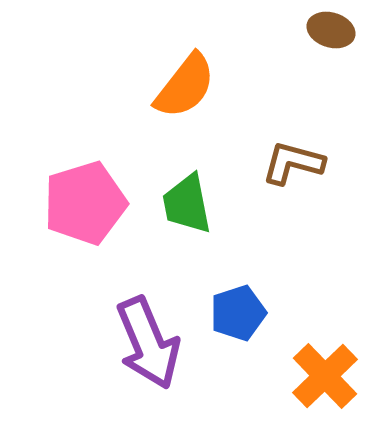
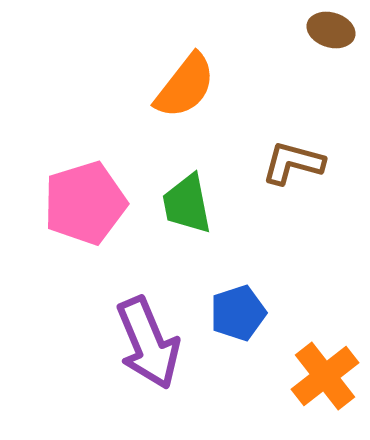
orange cross: rotated 6 degrees clockwise
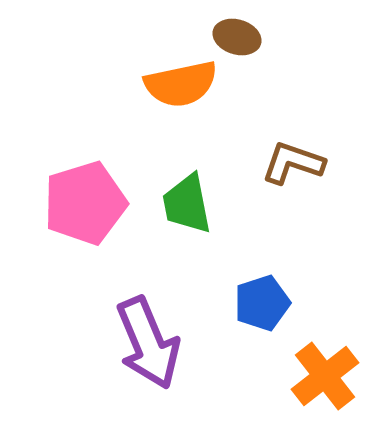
brown ellipse: moved 94 px left, 7 px down
orange semicircle: moved 4 px left, 2 px up; rotated 40 degrees clockwise
brown L-shape: rotated 4 degrees clockwise
blue pentagon: moved 24 px right, 10 px up
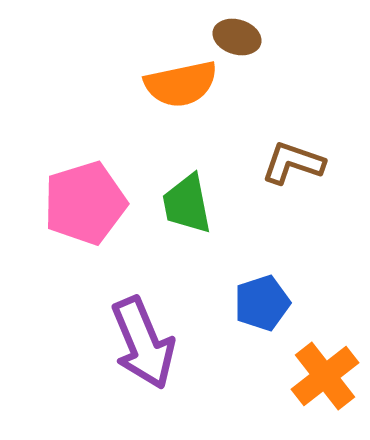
purple arrow: moved 5 px left
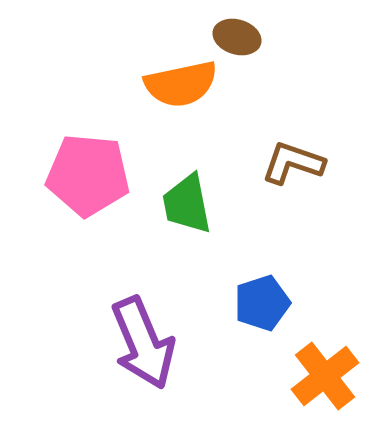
pink pentagon: moved 3 px right, 28 px up; rotated 22 degrees clockwise
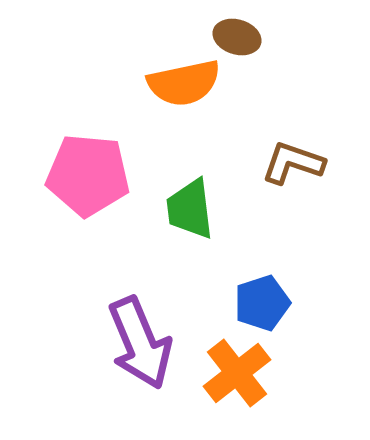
orange semicircle: moved 3 px right, 1 px up
green trapezoid: moved 3 px right, 5 px down; rotated 4 degrees clockwise
purple arrow: moved 3 px left
orange cross: moved 88 px left, 3 px up
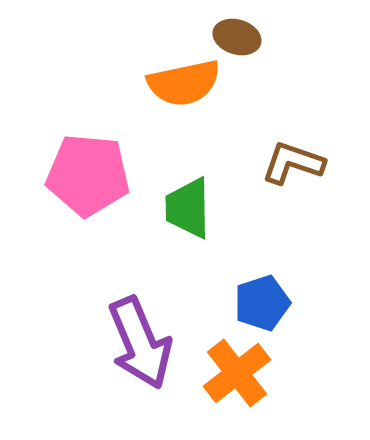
green trapezoid: moved 2 px left, 1 px up; rotated 6 degrees clockwise
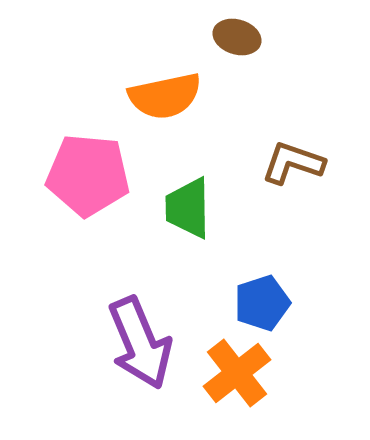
orange semicircle: moved 19 px left, 13 px down
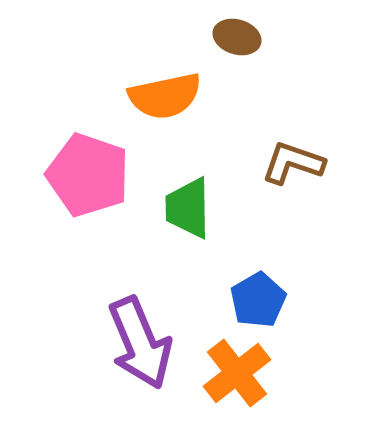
pink pentagon: rotated 14 degrees clockwise
blue pentagon: moved 4 px left, 3 px up; rotated 12 degrees counterclockwise
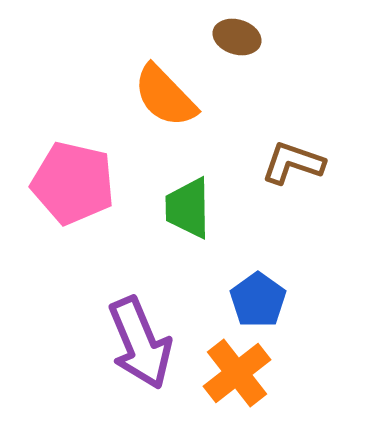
orange semicircle: rotated 58 degrees clockwise
pink pentagon: moved 15 px left, 8 px down; rotated 6 degrees counterclockwise
blue pentagon: rotated 6 degrees counterclockwise
